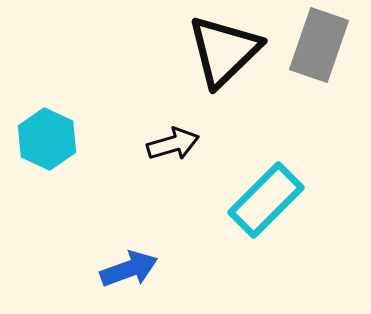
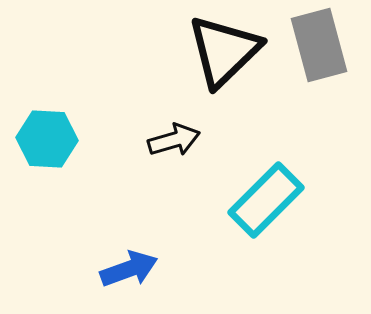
gray rectangle: rotated 34 degrees counterclockwise
cyan hexagon: rotated 22 degrees counterclockwise
black arrow: moved 1 px right, 4 px up
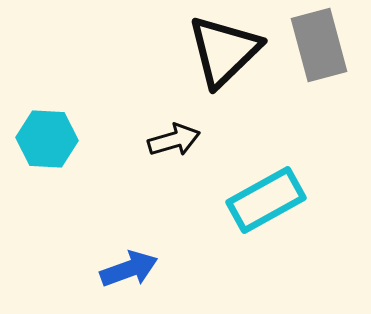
cyan rectangle: rotated 16 degrees clockwise
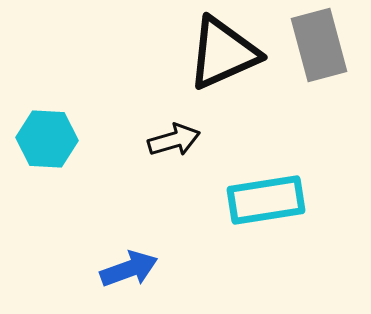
black triangle: moved 1 px left, 2 px down; rotated 20 degrees clockwise
cyan rectangle: rotated 20 degrees clockwise
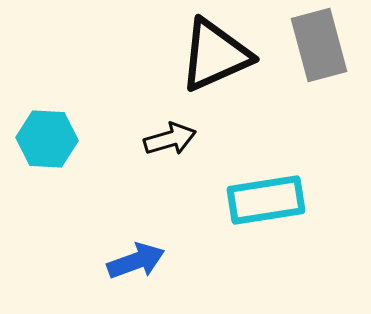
black triangle: moved 8 px left, 2 px down
black arrow: moved 4 px left, 1 px up
blue arrow: moved 7 px right, 8 px up
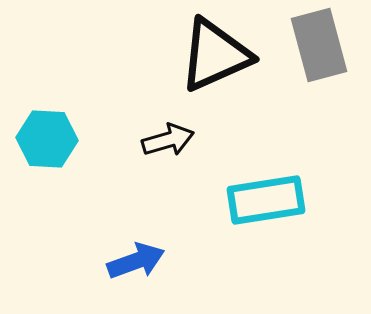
black arrow: moved 2 px left, 1 px down
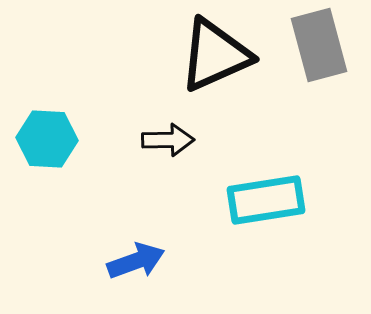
black arrow: rotated 15 degrees clockwise
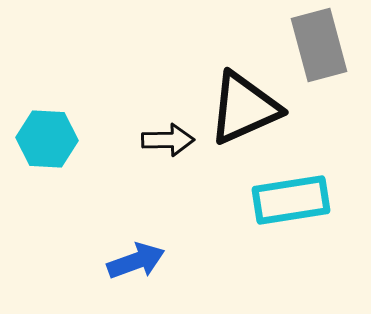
black triangle: moved 29 px right, 53 px down
cyan rectangle: moved 25 px right
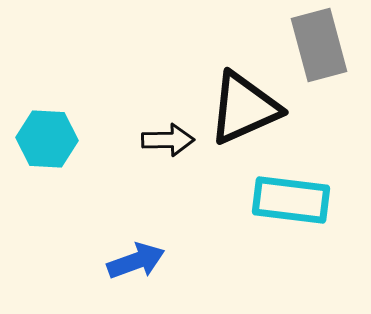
cyan rectangle: rotated 16 degrees clockwise
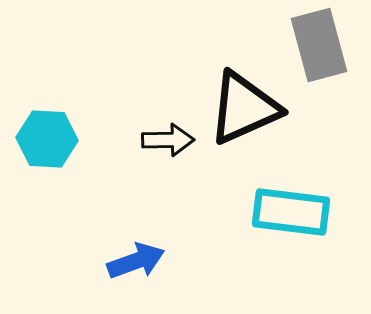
cyan rectangle: moved 12 px down
